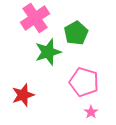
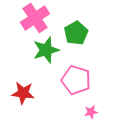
green star: moved 2 px left, 2 px up
pink pentagon: moved 8 px left, 2 px up
red star: moved 2 px up; rotated 25 degrees clockwise
pink star: rotated 24 degrees clockwise
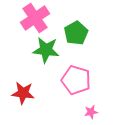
green star: rotated 24 degrees clockwise
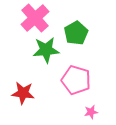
pink cross: rotated 8 degrees counterclockwise
green star: rotated 12 degrees counterclockwise
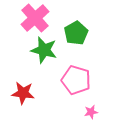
green star: moved 2 px left; rotated 20 degrees clockwise
